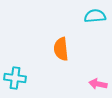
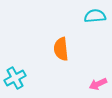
cyan cross: rotated 35 degrees counterclockwise
pink arrow: rotated 36 degrees counterclockwise
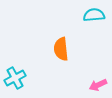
cyan semicircle: moved 1 px left, 1 px up
pink arrow: moved 1 px down
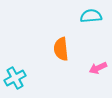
cyan semicircle: moved 3 px left, 1 px down
pink arrow: moved 17 px up
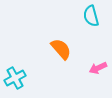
cyan semicircle: rotated 100 degrees counterclockwise
orange semicircle: rotated 145 degrees clockwise
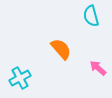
pink arrow: rotated 66 degrees clockwise
cyan cross: moved 5 px right
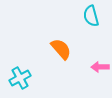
pink arrow: moved 2 px right, 1 px up; rotated 42 degrees counterclockwise
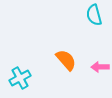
cyan semicircle: moved 3 px right, 1 px up
orange semicircle: moved 5 px right, 11 px down
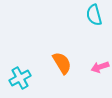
orange semicircle: moved 4 px left, 3 px down; rotated 10 degrees clockwise
pink arrow: rotated 18 degrees counterclockwise
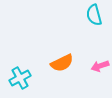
orange semicircle: rotated 95 degrees clockwise
pink arrow: moved 1 px up
